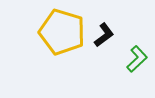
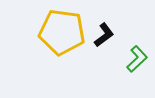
yellow pentagon: rotated 9 degrees counterclockwise
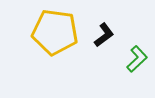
yellow pentagon: moved 7 px left
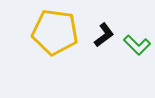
green L-shape: moved 14 px up; rotated 88 degrees clockwise
